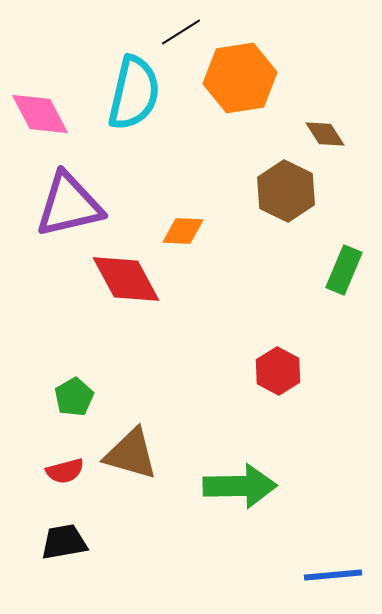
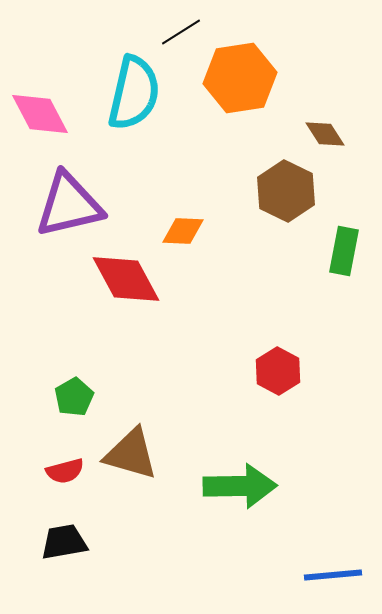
green rectangle: moved 19 px up; rotated 12 degrees counterclockwise
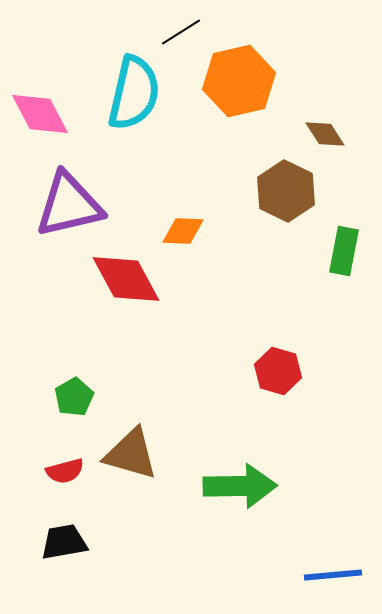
orange hexagon: moved 1 px left, 3 px down; rotated 4 degrees counterclockwise
red hexagon: rotated 12 degrees counterclockwise
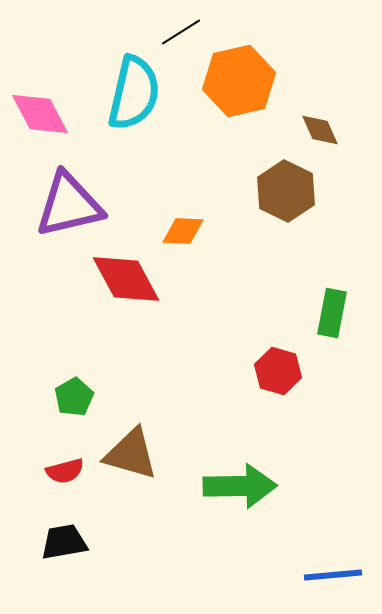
brown diamond: moved 5 px left, 4 px up; rotated 9 degrees clockwise
green rectangle: moved 12 px left, 62 px down
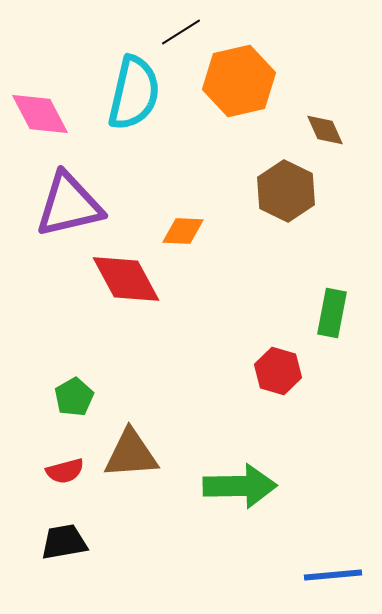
brown diamond: moved 5 px right
brown triangle: rotated 20 degrees counterclockwise
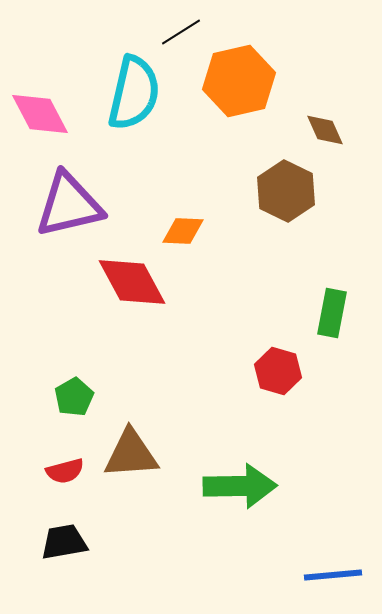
red diamond: moved 6 px right, 3 px down
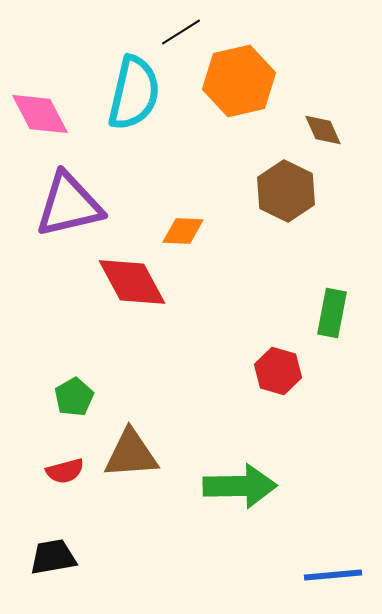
brown diamond: moved 2 px left
black trapezoid: moved 11 px left, 15 px down
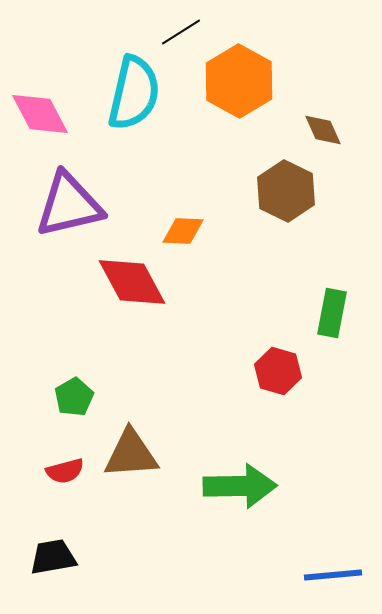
orange hexagon: rotated 18 degrees counterclockwise
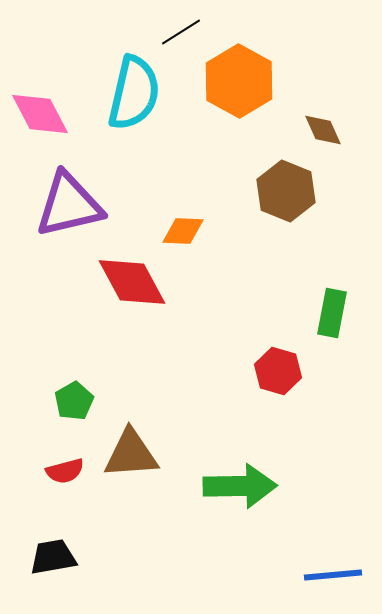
brown hexagon: rotated 4 degrees counterclockwise
green pentagon: moved 4 px down
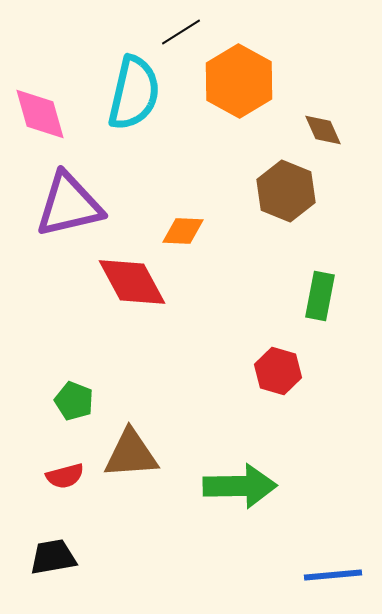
pink diamond: rotated 12 degrees clockwise
green rectangle: moved 12 px left, 17 px up
green pentagon: rotated 21 degrees counterclockwise
red semicircle: moved 5 px down
